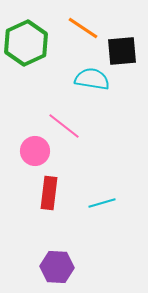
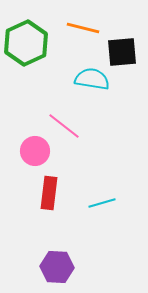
orange line: rotated 20 degrees counterclockwise
black square: moved 1 px down
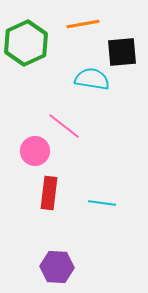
orange line: moved 4 px up; rotated 24 degrees counterclockwise
cyan line: rotated 24 degrees clockwise
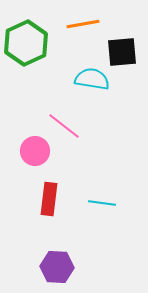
red rectangle: moved 6 px down
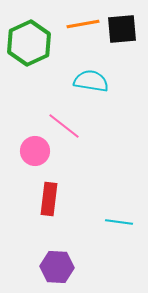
green hexagon: moved 3 px right
black square: moved 23 px up
cyan semicircle: moved 1 px left, 2 px down
cyan line: moved 17 px right, 19 px down
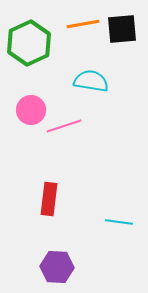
pink line: rotated 56 degrees counterclockwise
pink circle: moved 4 px left, 41 px up
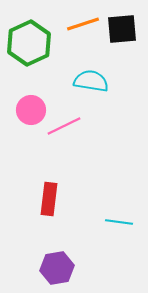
orange line: rotated 8 degrees counterclockwise
pink line: rotated 8 degrees counterclockwise
purple hexagon: moved 1 px down; rotated 12 degrees counterclockwise
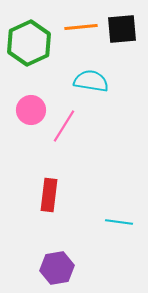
orange line: moved 2 px left, 3 px down; rotated 12 degrees clockwise
pink line: rotated 32 degrees counterclockwise
red rectangle: moved 4 px up
